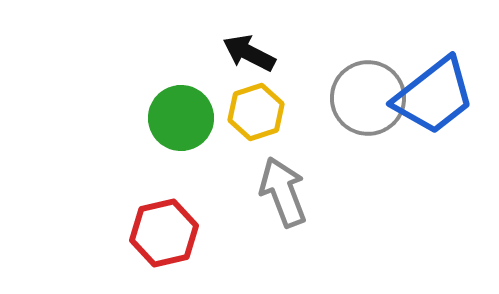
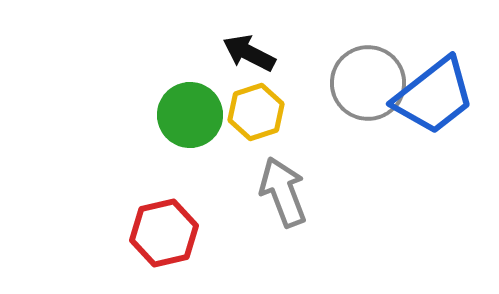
gray circle: moved 15 px up
green circle: moved 9 px right, 3 px up
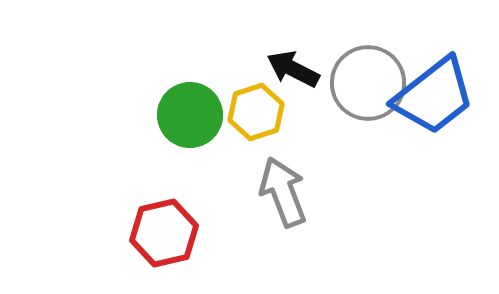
black arrow: moved 44 px right, 16 px down
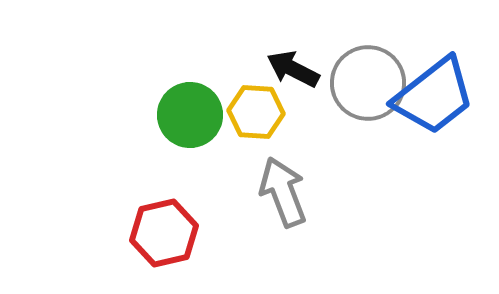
yellow hexagon: rotated 22 degrees clockwise
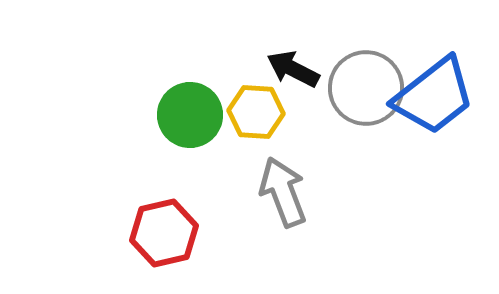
gray circle: moved 2 px left, 5 px down
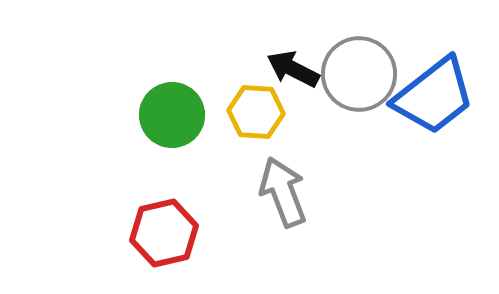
gray circle: moved 7 px left, 14 px up
green circle: moved 18 px left
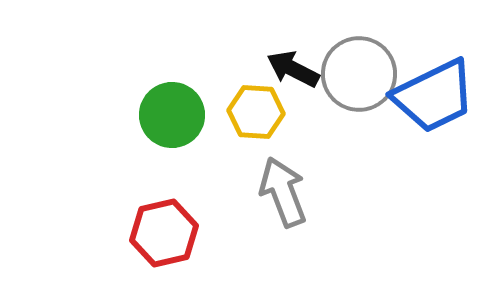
blue trapezoid: rotated 12 degrees clockwise
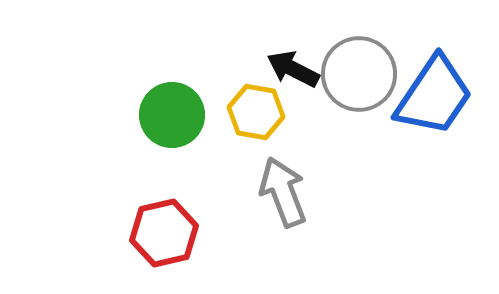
blue trapezoid: rotated 30 degrees counterclockwise
yellow hexagon: rotated 6 degrees clockwise
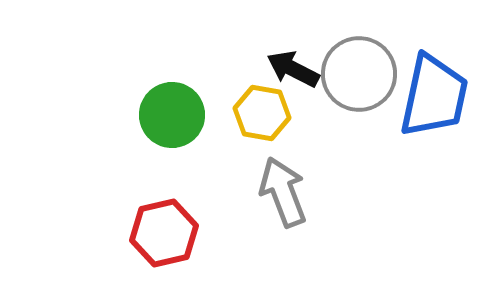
blue trapezoid: rotated 22 degrees counterclockwise
yellow hexagon: moved 6 px right, 1 px down
